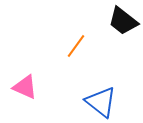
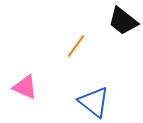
blue triangle: moved 7 px left
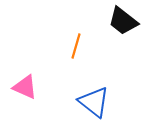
orange line: rotated 20 degrees counterclockwise
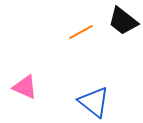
orange line: moved 5 px right, 14 px up; rotated 45 degrees clockwise
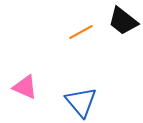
blue triangle: moved 13 px left; rotated 12 degrees clockwise
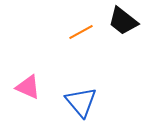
pink triangle: moved 3 px right
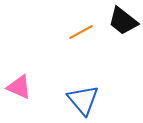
pink triangle: moved 9 px left
blue triangle: moved 2 px right, 2 px up
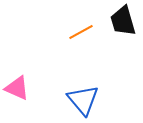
black trapezoid: rotated 36 degrees clockwise
pink triangle: moved 2 px left, 1 px down
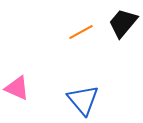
black trapezoid: moved 2 px down; rotated 56 degrees clockwise
